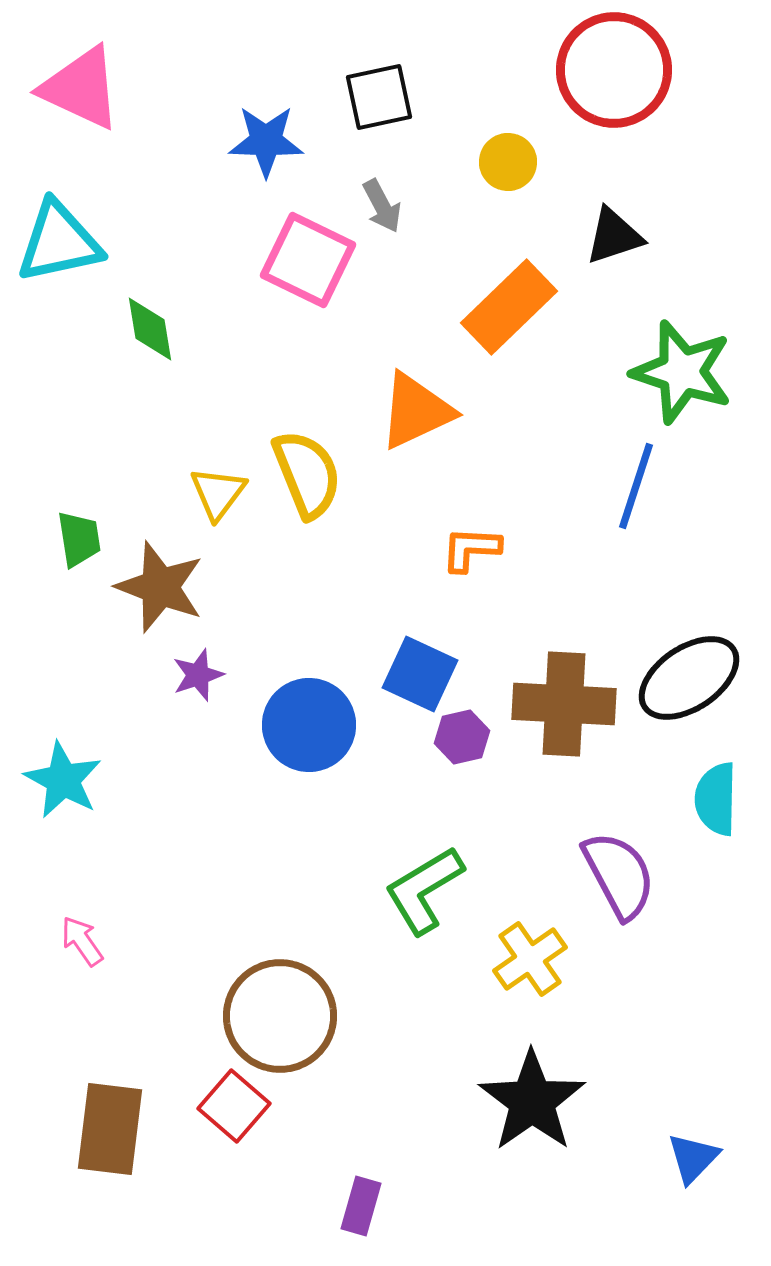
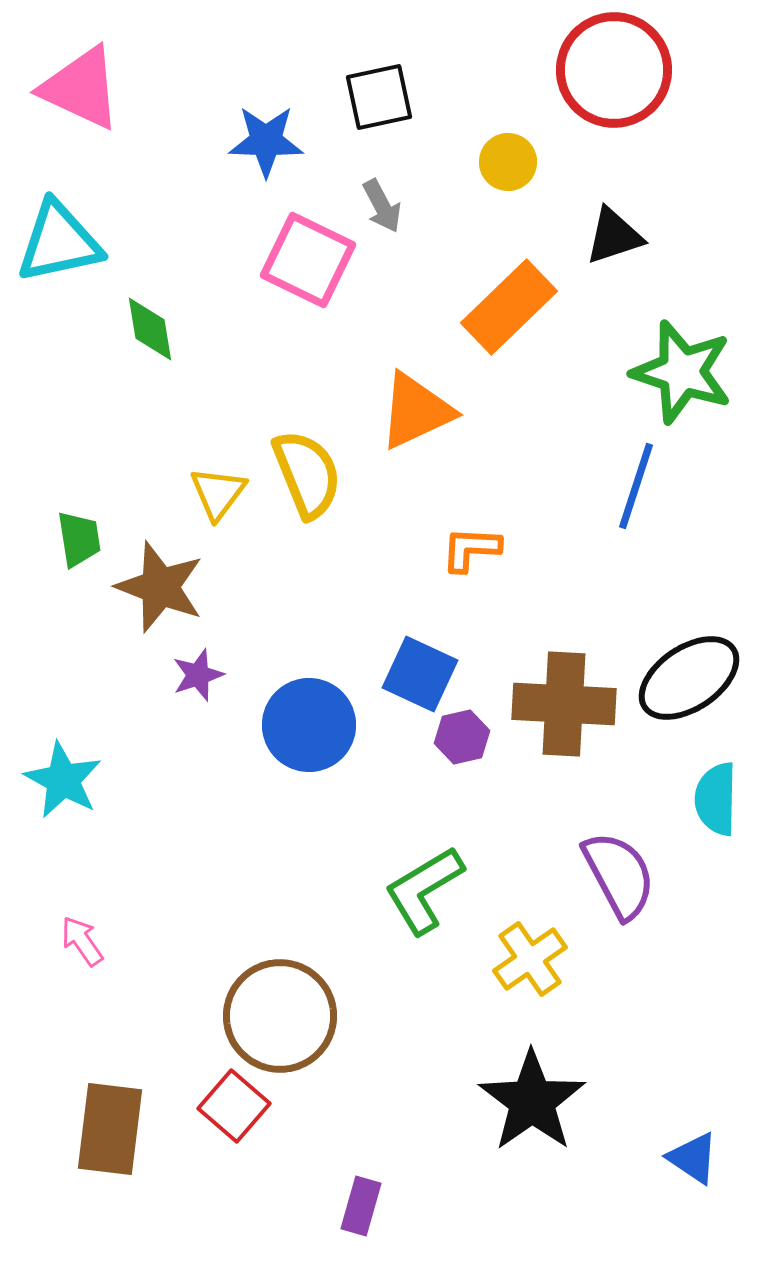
blue triangle: rotated 40 degrees counterclockwise
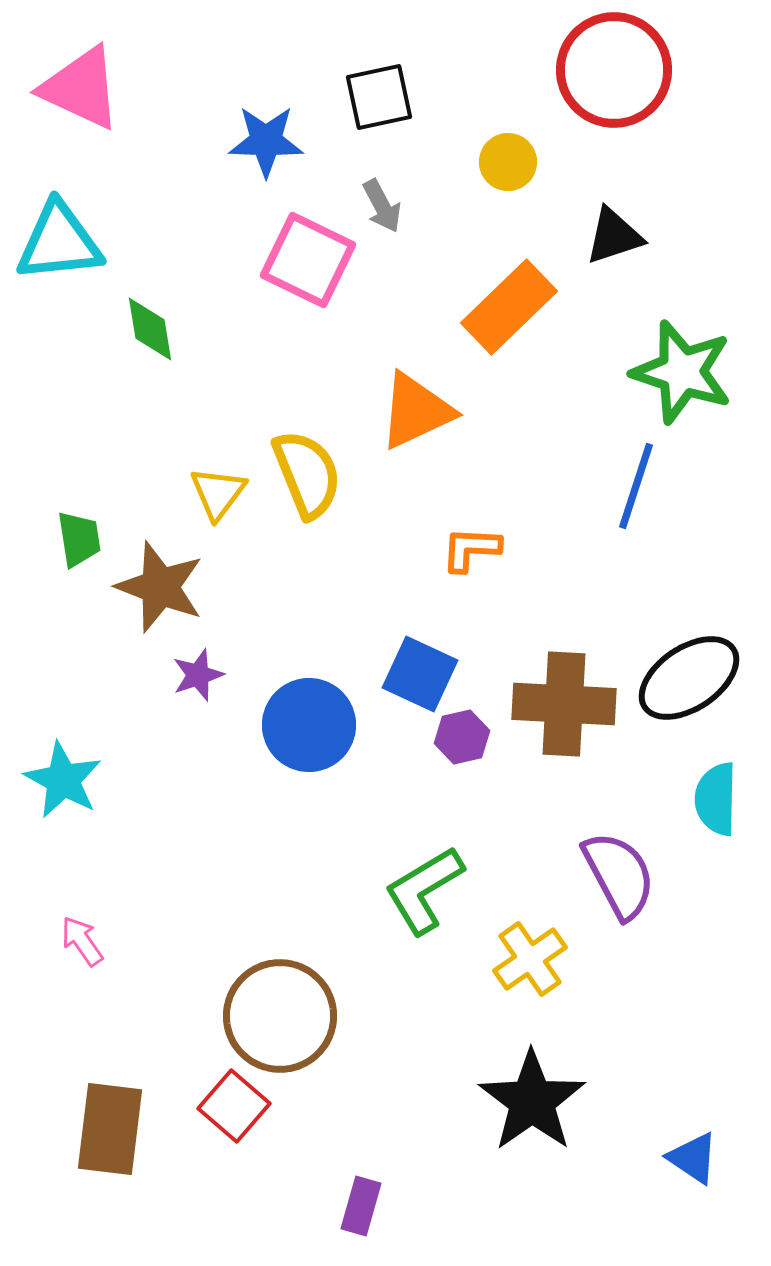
cyan triangle: rotated 6 degrees clockwise
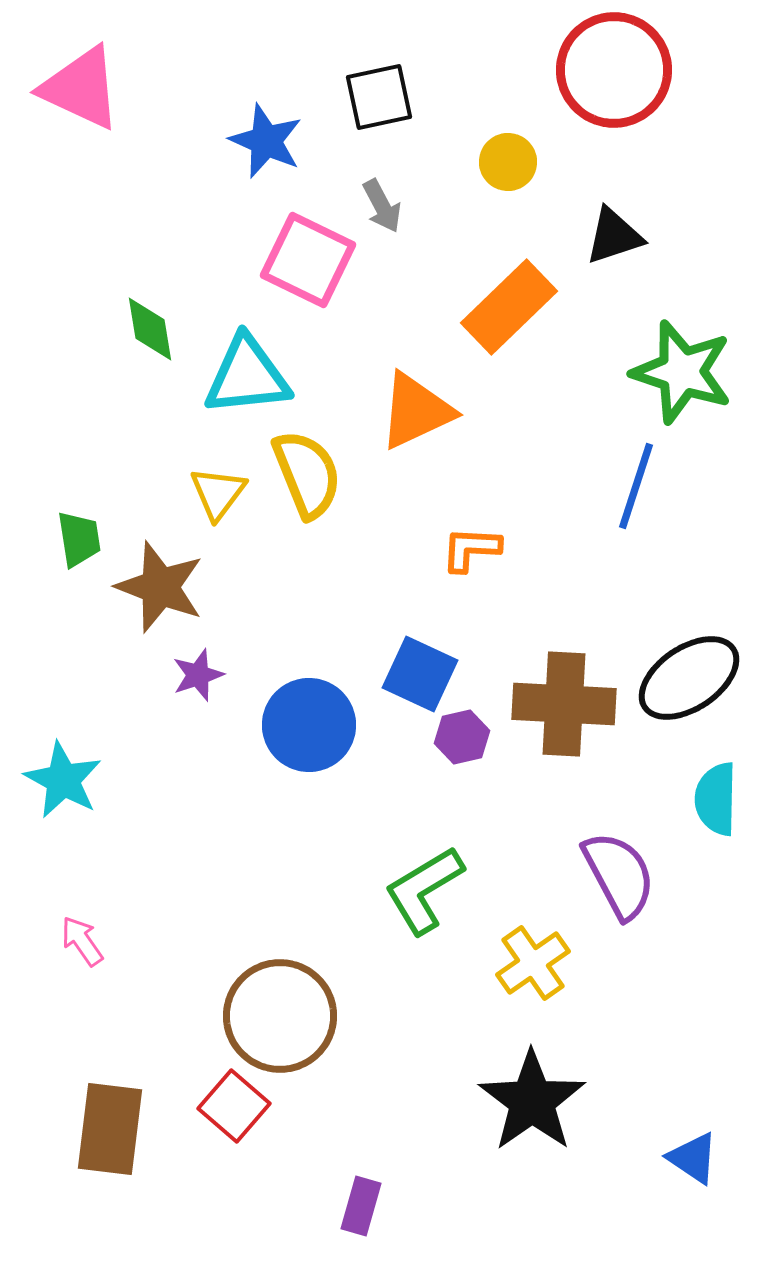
blue star: rotated 22 degrees clockwise
cyan triangle: moved 188 px right, 134 px down
yellow cross: moved 3 px right, 4 px down
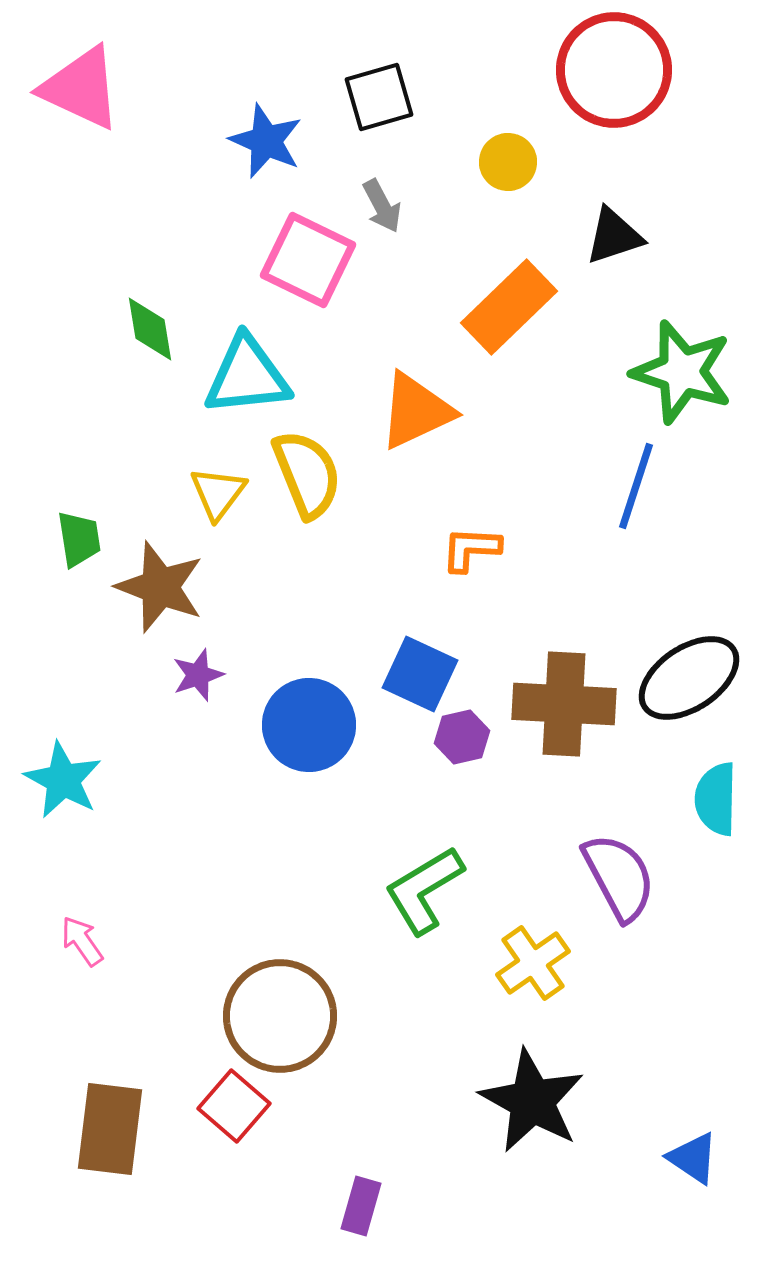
black square: rotated 4 degrees counterclockwise
purple semicircle: moved 2 px down
black star: rotated 8 degrees counterclockwise
